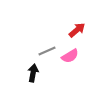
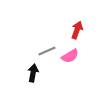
red arrow: rotated 30 degrees counterclockwise
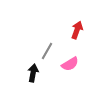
gray line: rotated 36 degrees counterclockwise
pink semicircle: moved 8 px down
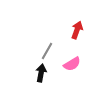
pink semicircle: moved 2 px right
black arrow: moved 8 px right
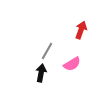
red arrow: moved 4 px right
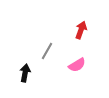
pink semicircle: moved 5 px right, 1 px down
black arrow: moved 16 px left
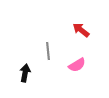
red arrow: rotated 72 degrees counterclockwise
gray line: moved 1 px right; rotated 36 degrees counterclockwise
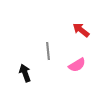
black arrow: rotated 30 degrees counterclockwise
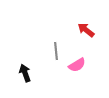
red arrow: moved 5 px right
gray line: moved 8 px right
